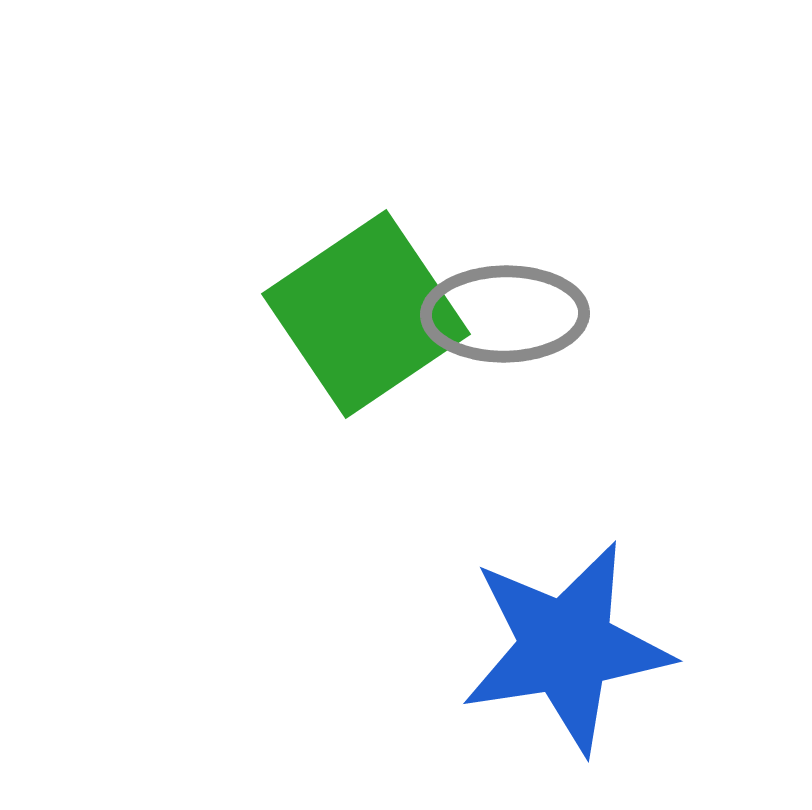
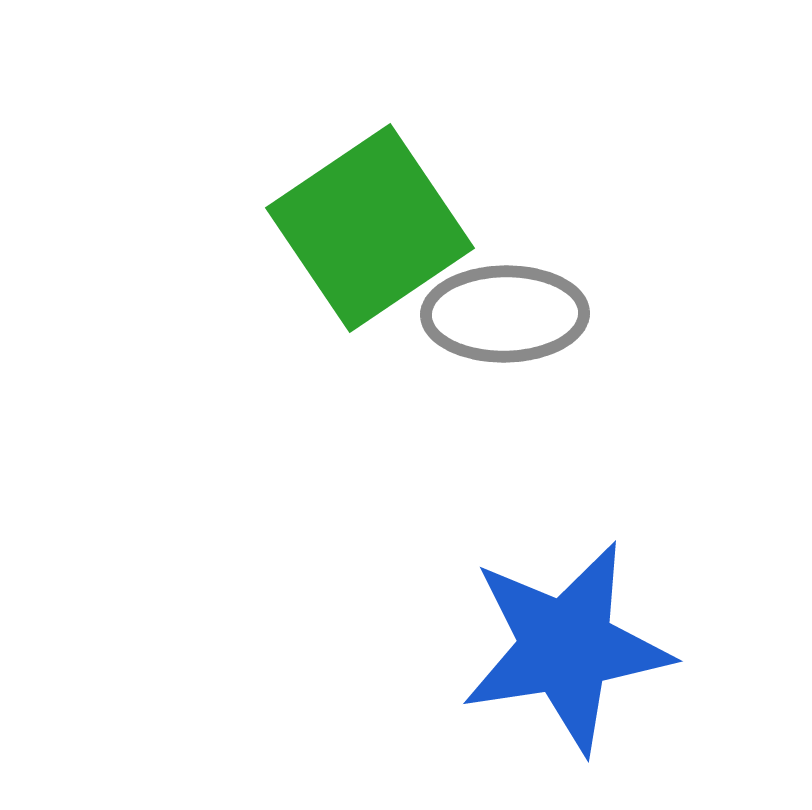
green square: moved 4 px right, 86 px up
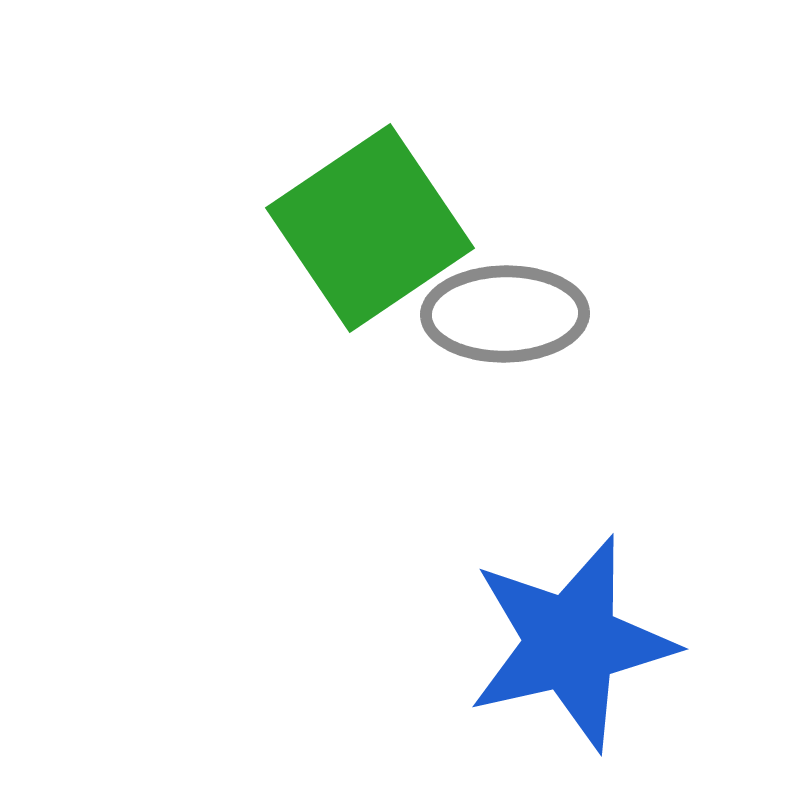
blue star: moved 5 px right, 4 px up; rotated 4 degrees counterclockwise
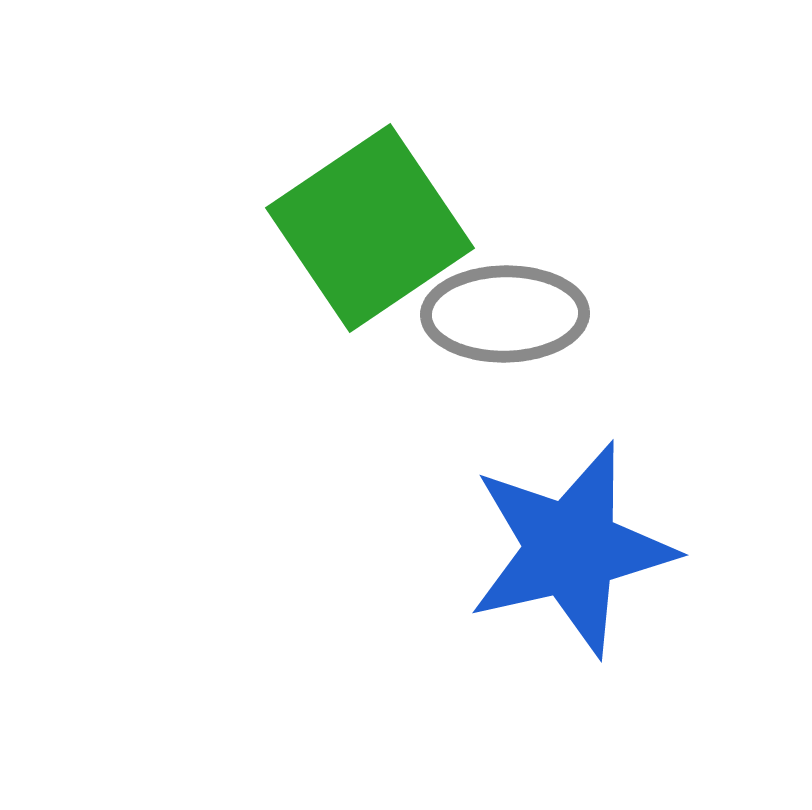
blue star: moved 94 px up
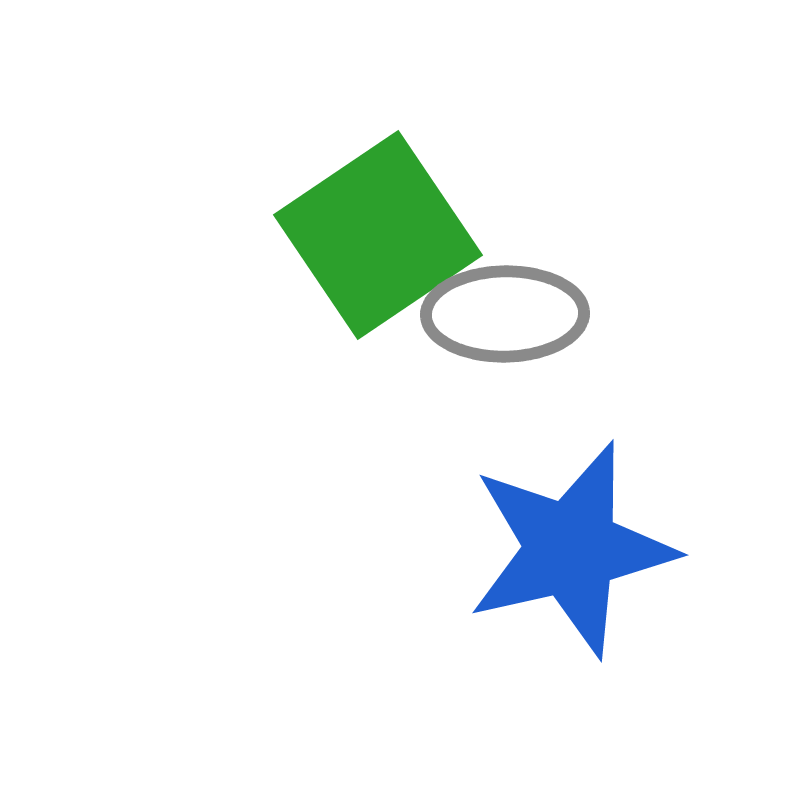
green square: moved 8 px right, 7 px down
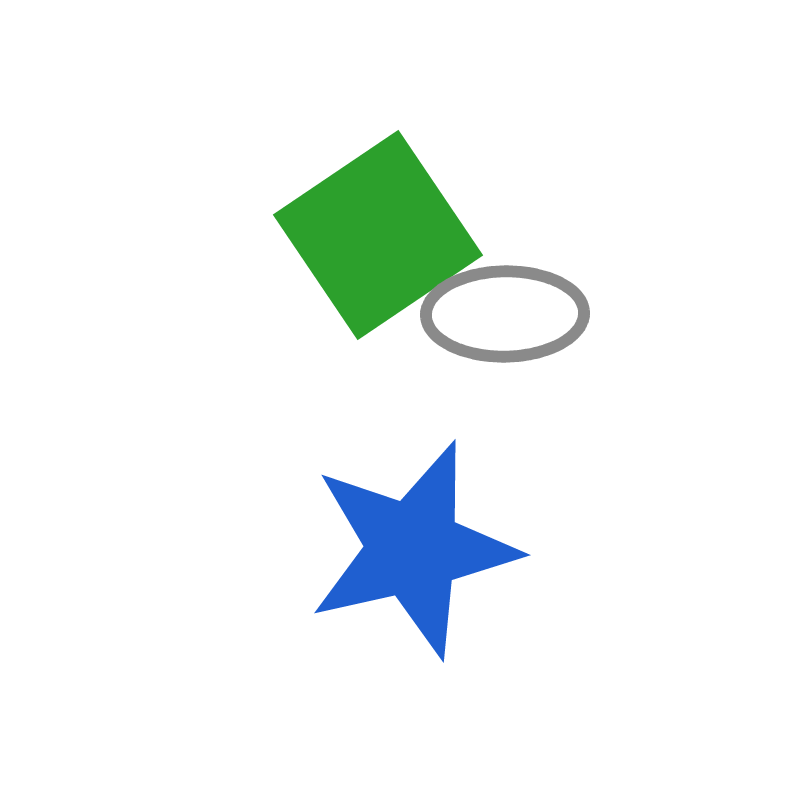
blue star: moved 158 px left
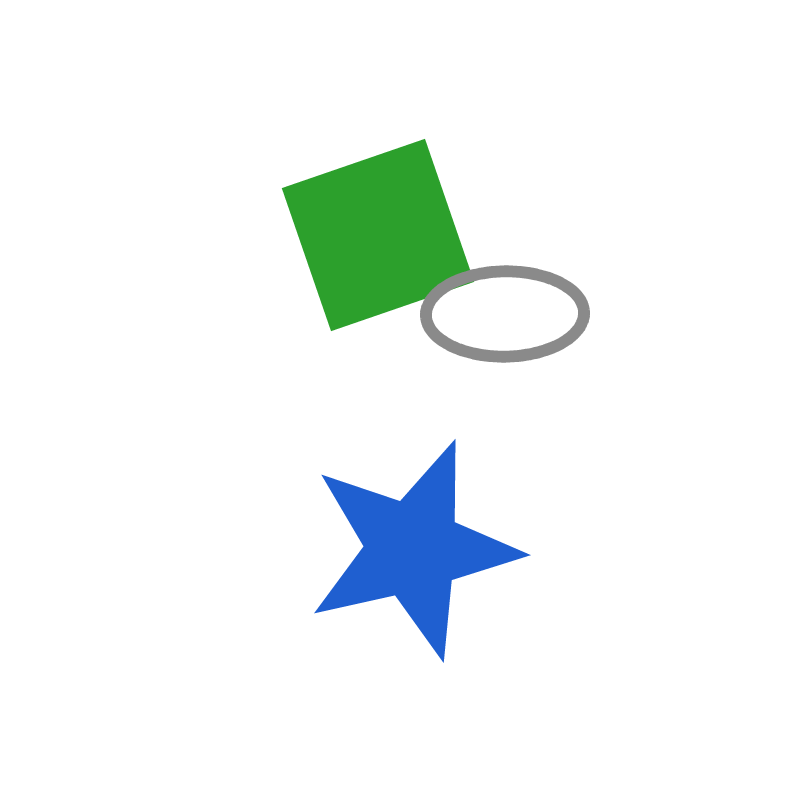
green square: rotated 15 degrees clockwise
